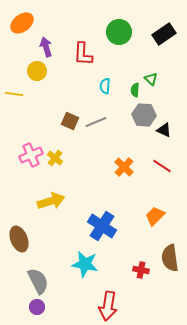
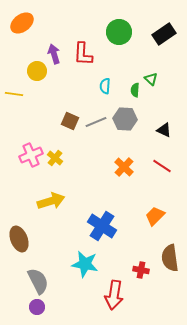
purple arrow: moved 8 px right, 7 px down
gray hexagon: moved 19 px left, 4 px down
red arrow: moved 6 px right, 11 px up
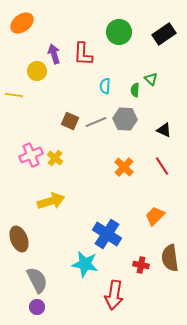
yellow line: moved 1 px down
red line: rotated 24 degrees clockwise
blue cross: moved 5 px right, 8 px down
red cross: moved 5 px up
gray semicircle: moved 1 px left, 1 px up
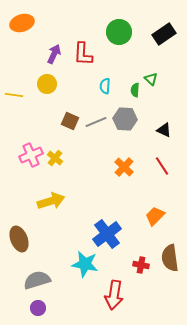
orange ellipse: rotated 20 degrees clockwise
purple arrow: rotated 42 degrees clockwise
yellow circle: moved 10 px right, 13 px down
blue cross: rotated 20 degrees clockwise
gray semicircle: rotated 80 degrees counterclockwise
purple circle: moved 1 px right, 1 px down
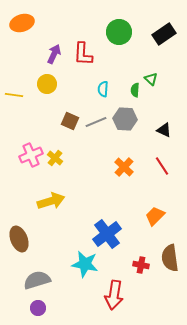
cyan semicircle: moved 2 px left, 3 px down
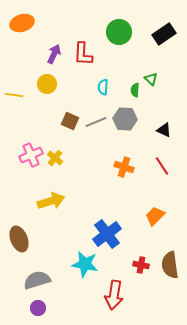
cyan semicircle: moved 2 px up
orange cross: rotated 24 degrees counterclockwise
brown semicircle: moved 7 px down
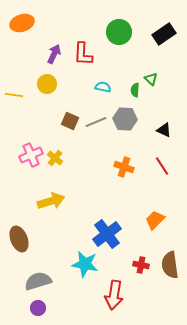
cyan semicircle: rotated 98 degrees clockwise
orange trapezoid: moved 4 px down
gray semicircle: moved 1 px right, 1 px down
